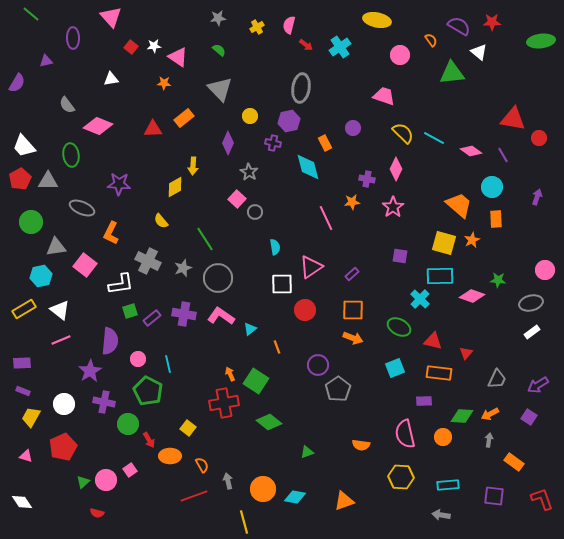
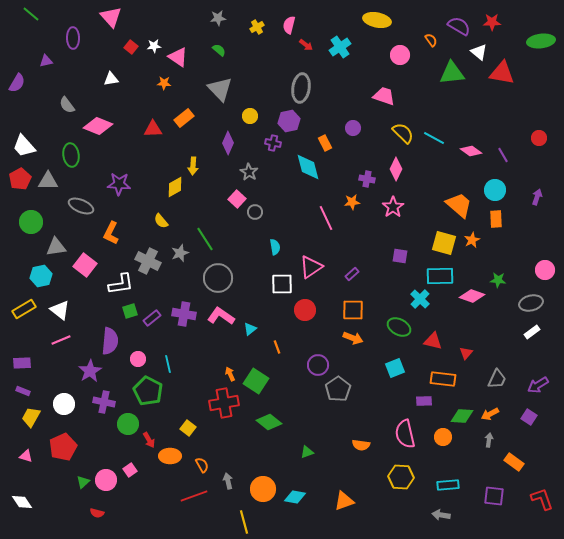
red triangle at (513, 119): moved 11 px left, 46 px up
cyan circle at (492, 187): moved 3 px right, 3 px down
gray ellipse at (82, 208): moved 1 px left, 2 px up
gray star at (183, 268): moved 3 px left, 15 px up
orange rectangle at (439, 373): moved 4 px right, 6 px down
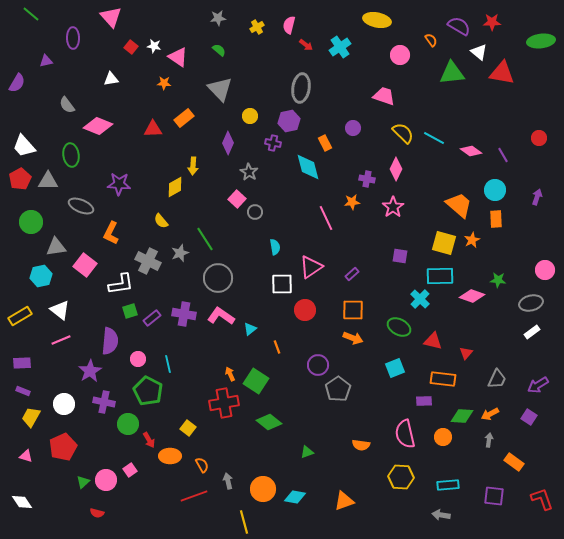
white star at (154, 46): rotated 16 degrees clockwise
yellow rectangle at (24, 309): moved 4 px left, 7 px down
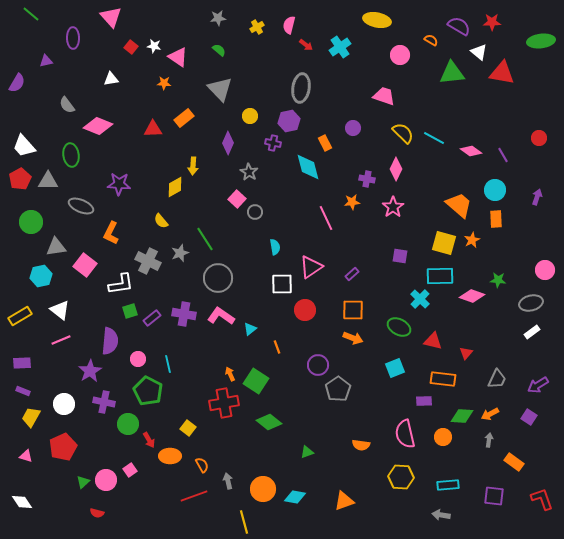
orange semicircle at (431, 40): rotated 24 degrees counterclockwise
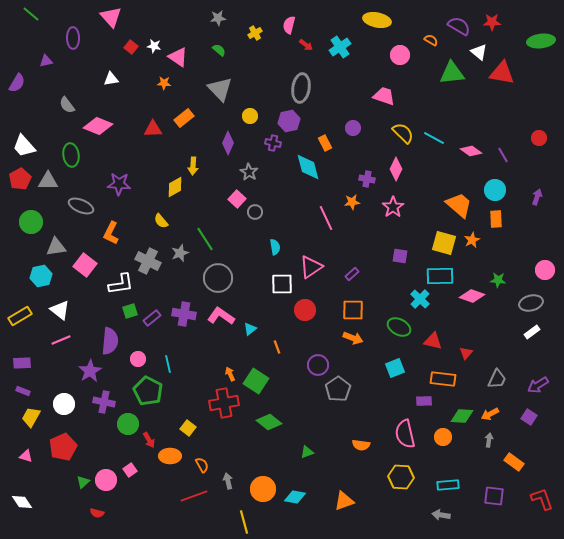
yellow cross at (257, 27): moved 2 px left, 6 px down
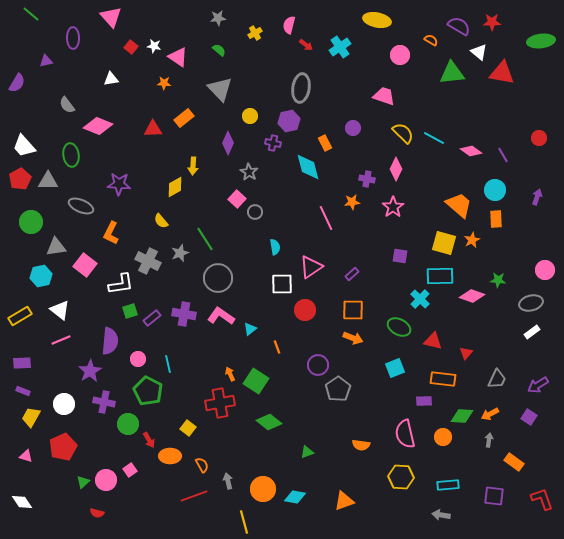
red cross at (224, 403): moved 4 px left
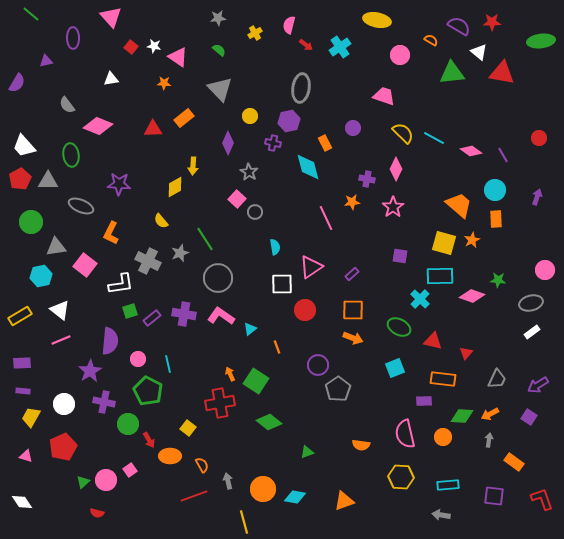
purple rectangle at (23, 391): rotated 16 degrees counterclockwise
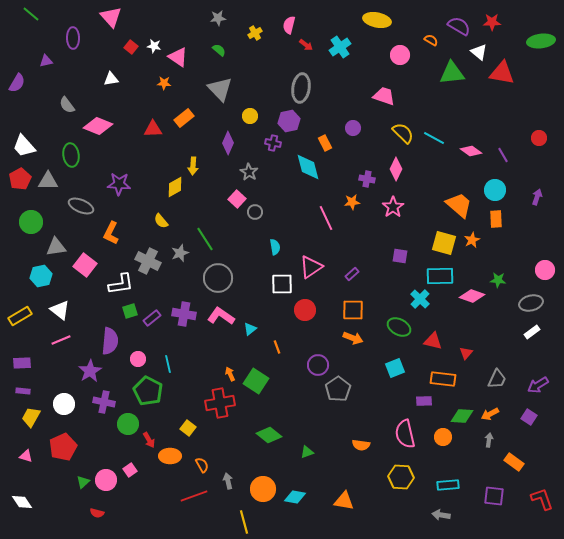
green diamond at (269, 422): moved 13 px down
orange triangle at (344, 501): rotated 30 degrees clockwise
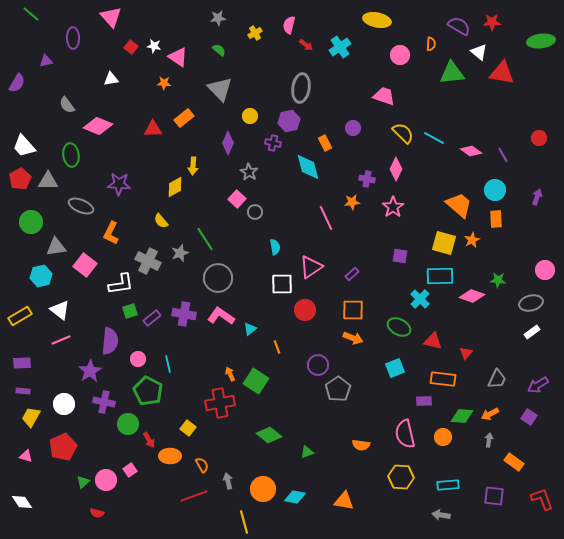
orange semicircle at (431, 40): moved 4 px down; rotated 64 degrees clockwise
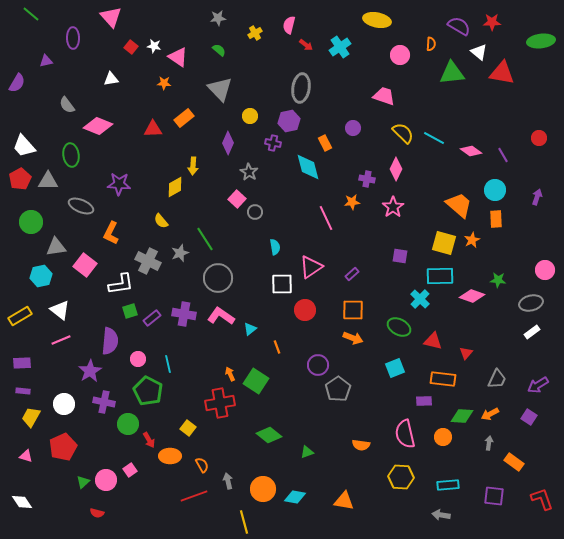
gray arrow at (489, 440): moved 3 px down
